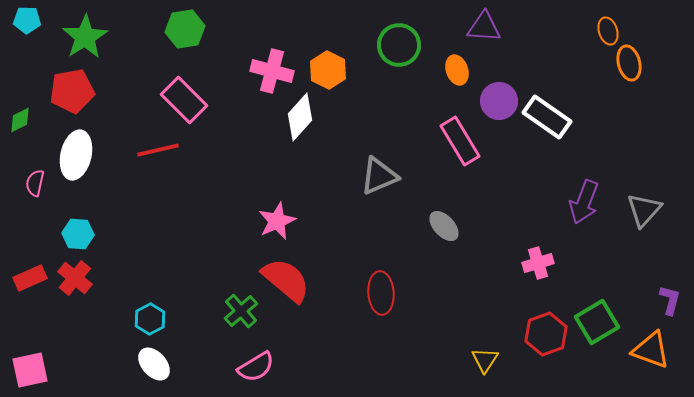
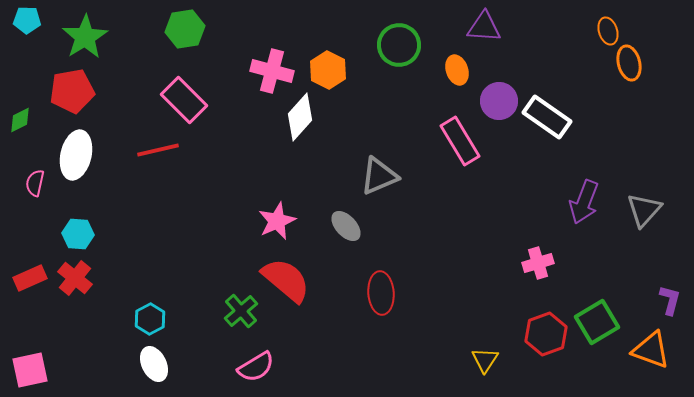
gray ellipse at (444, 226): moved 98 px left
white ellipse at (154, 364): rotated 16 degrees clockwise
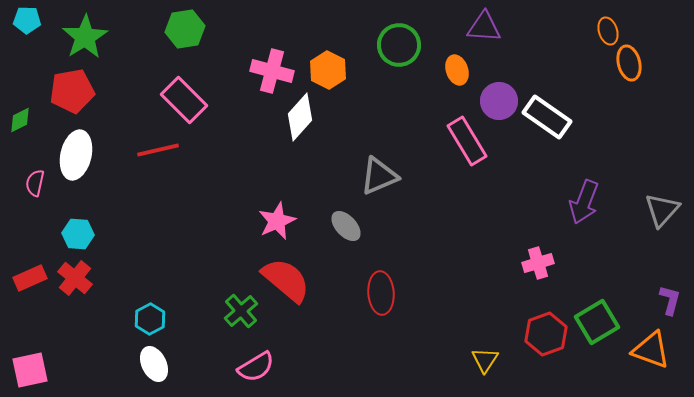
pink rectangle at (460, 141): moved 7 px right
gray triangle at (644, 210): moved 18 px right
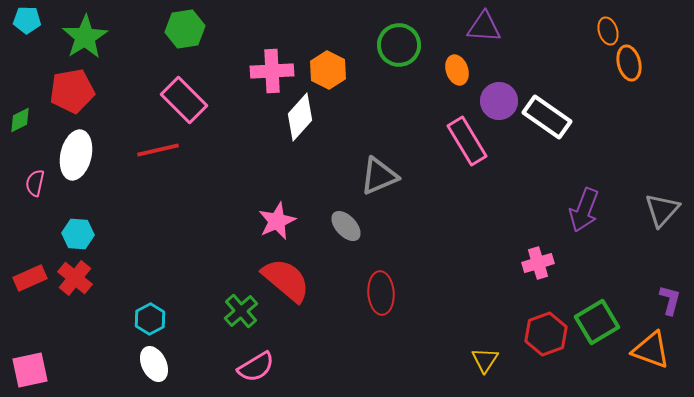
pink cross at (272, 71): rotated 18 degrees counterclockwise
purple arrow at (584, 202): moved 8 px down
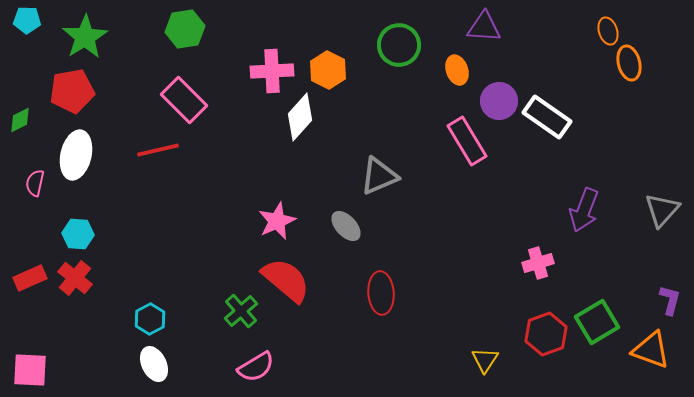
pink square at (30, 370): rotated 15 degrees clockwise
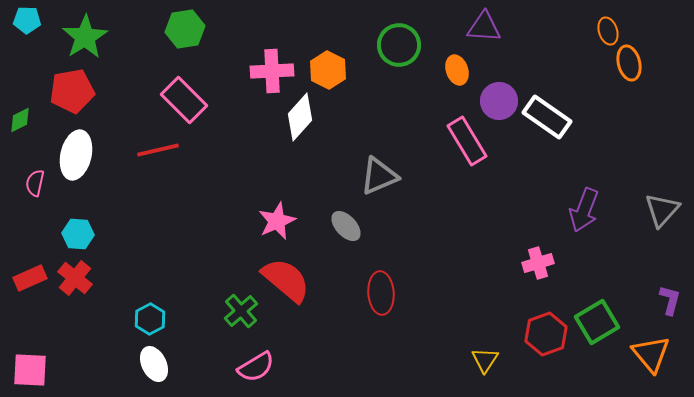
orange triangle at (651, 350): moved 4 px down; rotated 30 degrees clockwise
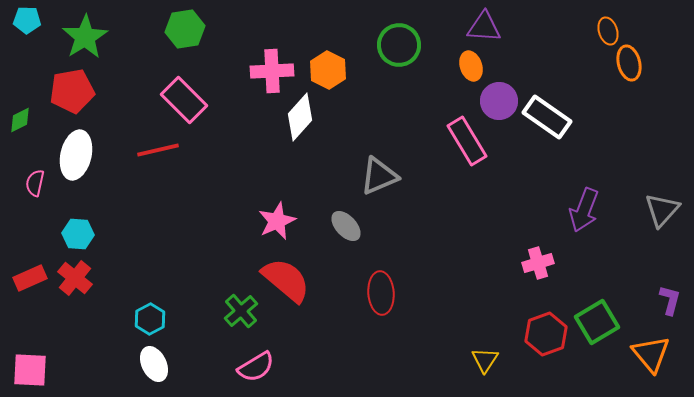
orange ellipse at (457, 70): moved 14 px right, 4 px up
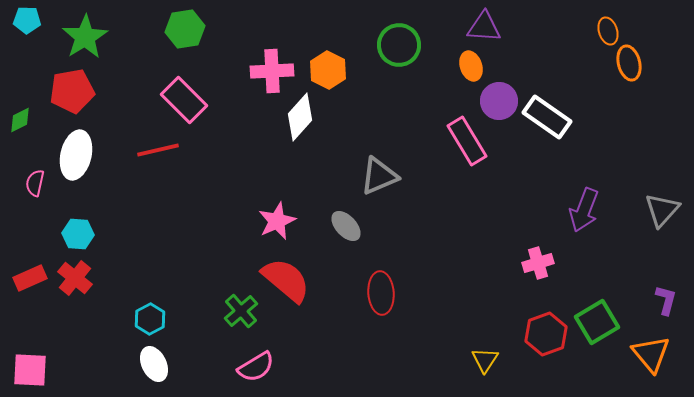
purple L-shape at (670, 300): moved 4 px left
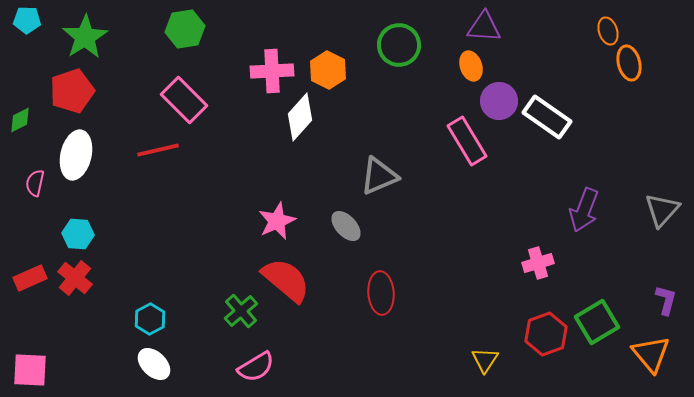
red pentagon at (72, 91): rotated 9 degrees counterclockwise
white ellipse at (154, 364): rotated 20 degrees counterclockwise
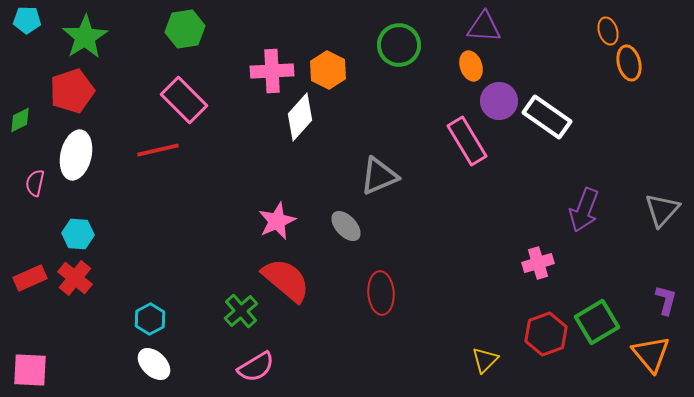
yellow triangle at (485, 360): rotated 12 degrees clockwise
